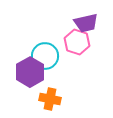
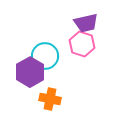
pink hexagon: moved 5 px right, 2 px down
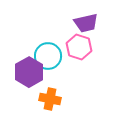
pink hexagon: moved 3 px left, 3 px down
cyan circle: moved 3 px right
purple hexagon: moved 1 px left
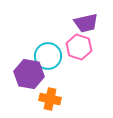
purple hexagon: moved 2 px down; rotated 20 degrees counterclockwise
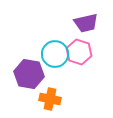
pink hexagon: moved 5 px down
cyan circle: moved 7 px right, 2 px up
